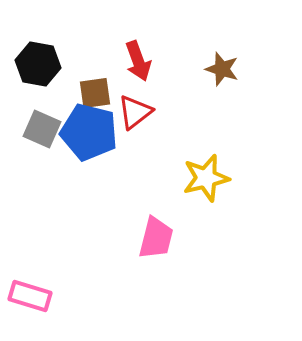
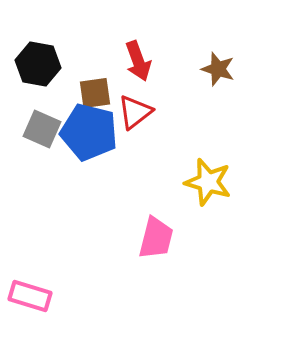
brown star: moved 4 px left
yellow star: moved 2 px right, 4 px down; rotated 30 degrees clockwise
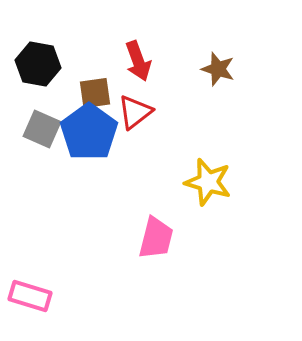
blue pentagon: rotated 22 degrees clockwise
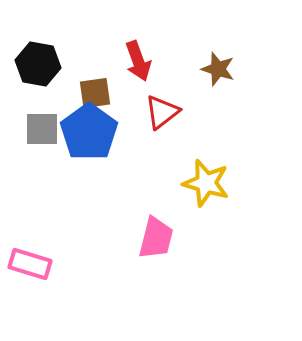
red triangle: moved 27 px right
gray square: rotated 24 degrees counterclockwise
yellow star: moved 2 px left, 1 px down
pink rectangle: moved 32 px up
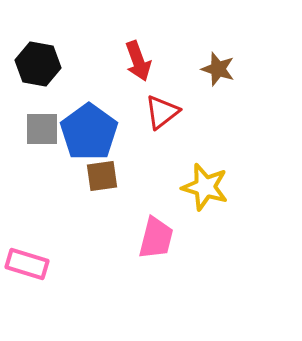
brown square: moved 7 px right, 83 px down
yellow star: moved 1 px left, 4 px down
pink rectangle: moved 3 px left
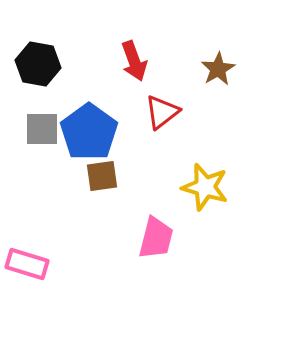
red arrow: moved 4 px left
brown star: rotated 24 degrees clockwise
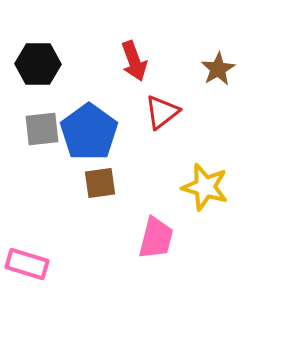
black hexagon: rotated 9 degrees counterclockwise
gray square: rotated 6 degrees counterclockwise
brown square: moved 2 px left, 7 px down
